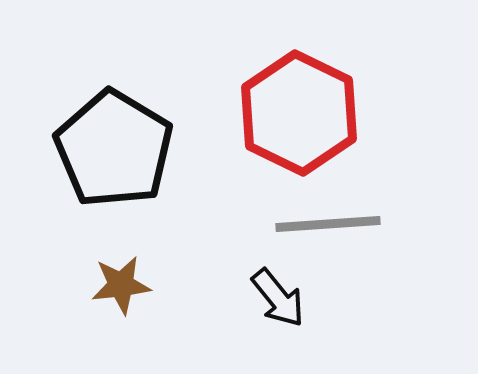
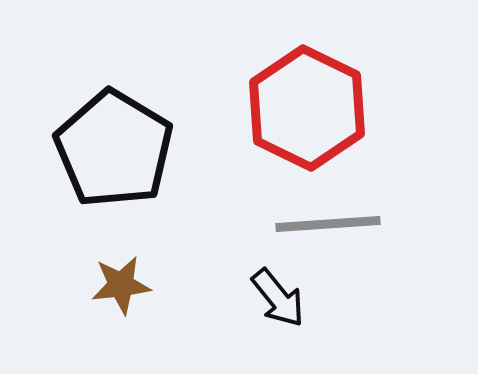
red hexagon: moved 8 px right, 5 px up
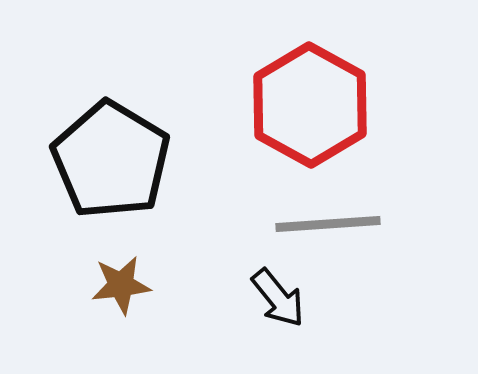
red hexagon: moved 3 px right, 3 px up; rotated 3 degrees clockwise
black pentagon: moved 3 px left, 11 px down
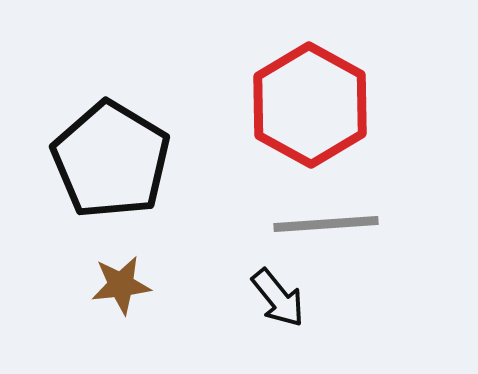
gray line: moved 2 px left
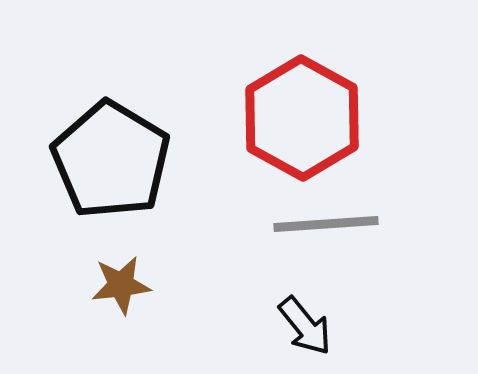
red hexagon: moved 8 px left, 13 px down
black arrow: moved 27 px right, 28 px down
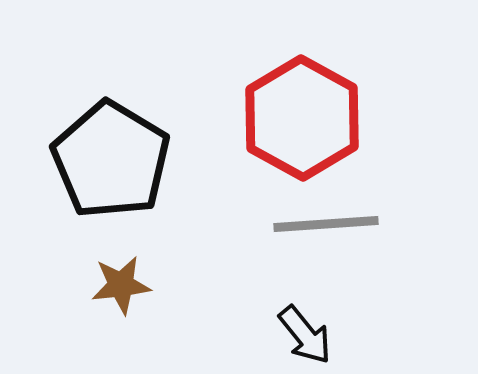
black arrow: moved 9 px down
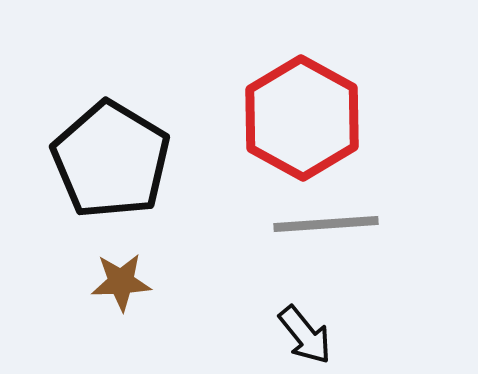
brown star: moved 3 px up; rotated 4 degrees clockwise
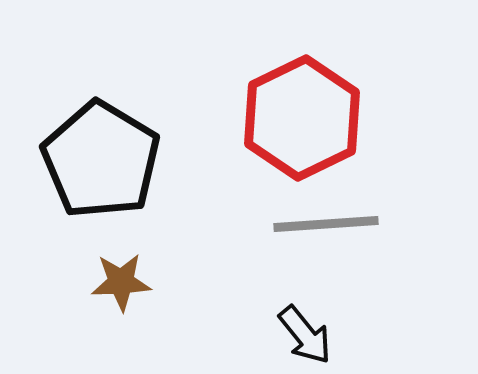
red hexagon: rotated 5 degrees clockwise
black pentagon: moved 10 px left
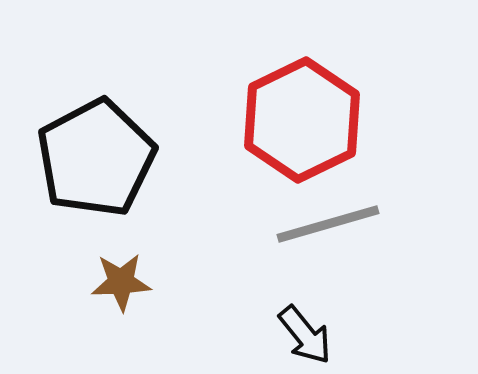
red hexagon: moved 2 px down
black pentagon: moved 5 px left, 2 px up; rotated 13 degrees clockwise
gray line: moved 2 px right; rotated 12 degrees counterclockwise
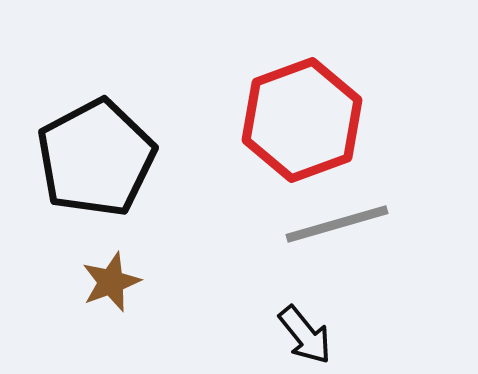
red hexagon: rotated 6 degrees clockwise
gray line: moved 9 px right
brown star: moved 10 px left; rotated 18 degrees counterclockwise
